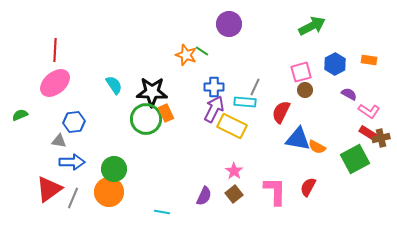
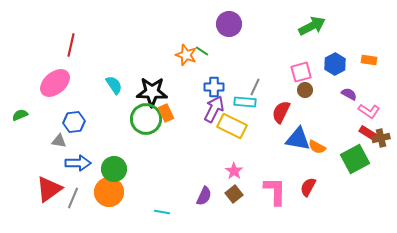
red line at (55, 50): moved 16 px right, 5 px up; rotated 10 degrees clockwise
blue arrow at (72, 162): moved 6 px right, 1 px down
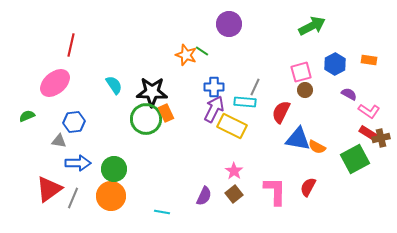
green semicircle at (20, 115): moved 7 px right, 1 px down
orange circle at (109, 192): moved 2 px right, 4 px down
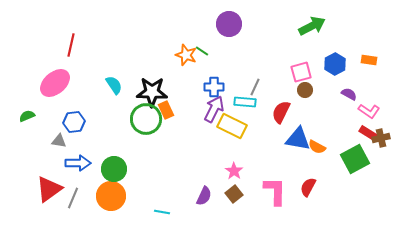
orange rectangle at (166, 113): moved 3 px up
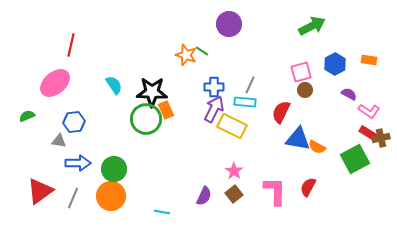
gray line at (255, 87): moved 5 px left, 2 px up
red triangle at (49, 189): moved 9 px left, 2 px down
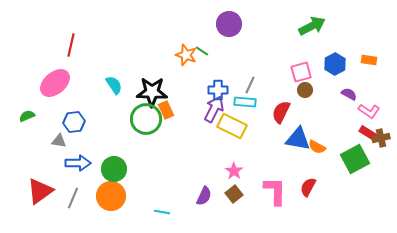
blue cross at (214, 87): moved 4 px right, 3 px down
